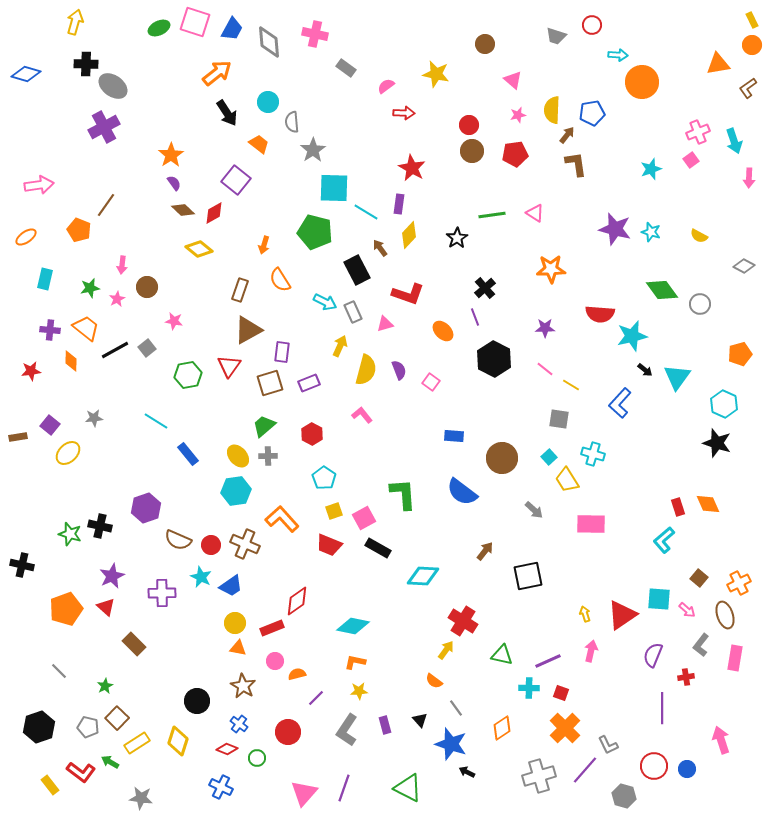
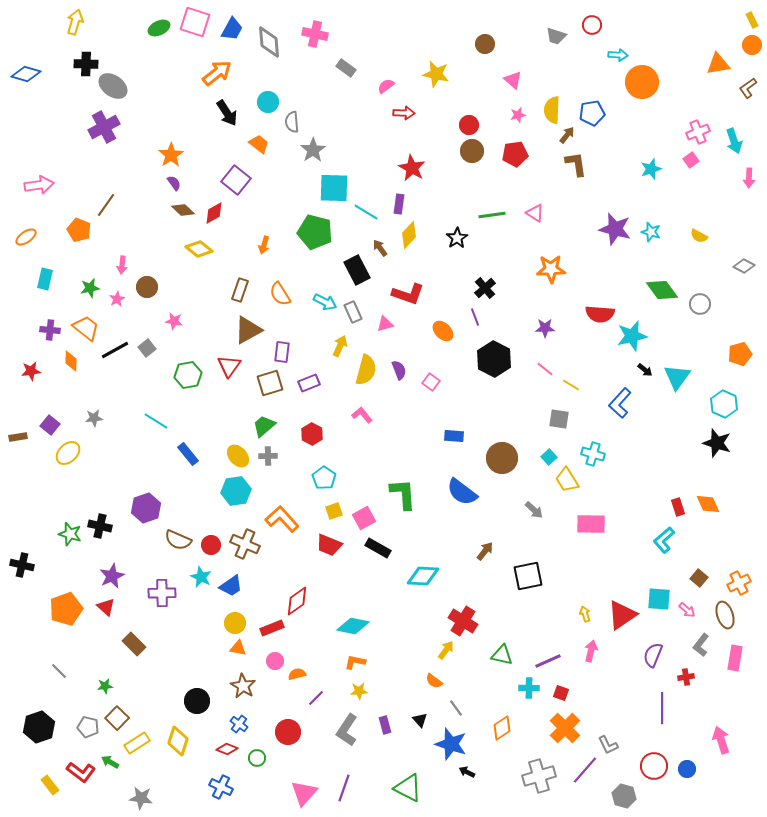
orange semicircle at (280, 280): moved 14 px down
green star at (105, 686): rotated 21 degrees clockwise
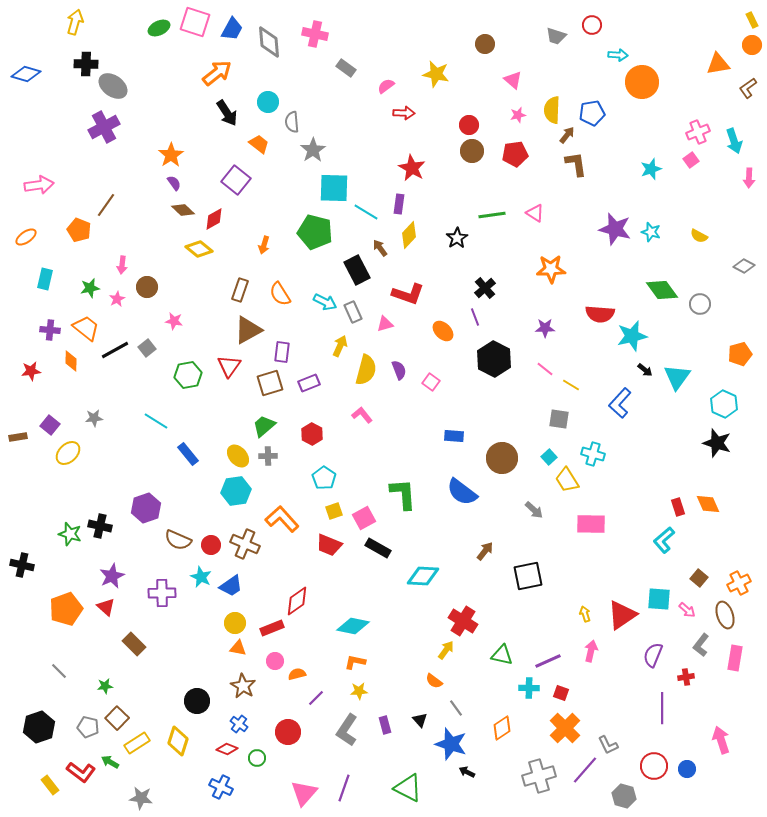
red diamond at (214, 213): moved 6 px down
